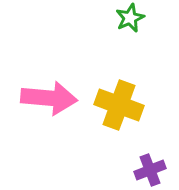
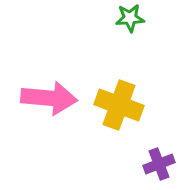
green star: rotated 20 degrees clockwise
purple cross: moved 9 px right, 6 px up
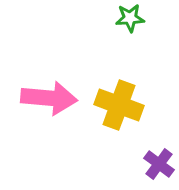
purple cross: rotated 32 degrees counterclockwise
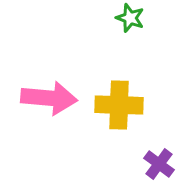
green star: rotated 24 degrees clockwise
yellow cross: rotated 18 degrees counterclockwise
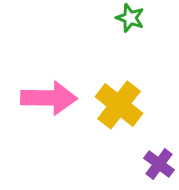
pink arrow: rotated 4 degrees counterclockwise
yellow cross: rotated 36 degrees clockwise
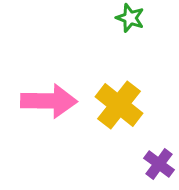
pink arrow: moved 3 px down
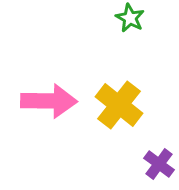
green star: rotated 8 degrees clockwise
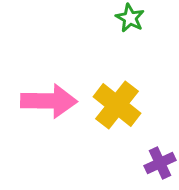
yellow cross: moved 2 px left
purple cross: moved 1 px right, 1 px up; rotated 28 degrees clockwise
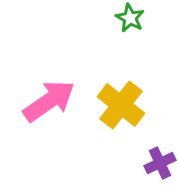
pink arrow: rotated 36 degrees counterclockwise
yellow cross: moved 4 px right
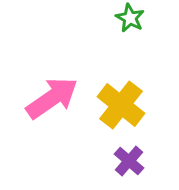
pink arrow: moved 3 px right, 3 px up
purple cross: moved 31 px left, 2 px up; rotated 24 degrees counterclockwise
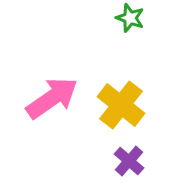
green star: rotated 8 degrees counterclockwise
